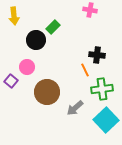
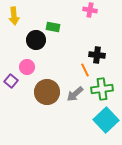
green rectangle: rotated 56 degrees clockwise
gray arrow: moved 14 px up
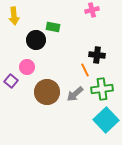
pink cross: moved 2 px right; rotated 24 degrees counterclockwise
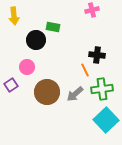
purple square: moved 4 px down; rotated 16 degrees clockwise
